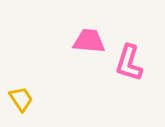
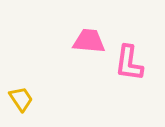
pink L-shape: rotated 9 degrees counterclockwise
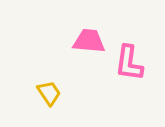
yellow trapezoid: moved 28 px right, 6 px up
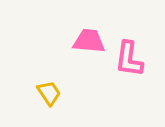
pink L-shape: moved 4 px up
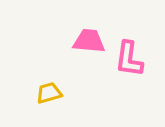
yellow trapezoid: rotated 72 degrees counterclockwise
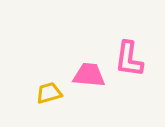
pink trapezoid: moved 34 px down
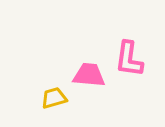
yellow trapezoid: moved 5 px right, 5 px down
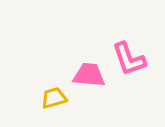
pink L-shape: rotated 27 degrees counterclockwise
